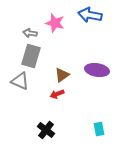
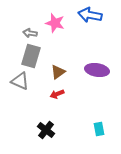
brown triangle: moved 4 px left, 3 px up
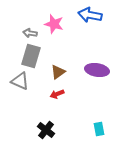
pink star: moved 1 px left, 1 px down
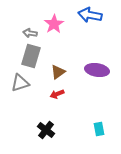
pink star: rotated 24 degrees clockwise
gray triangle: moved 2 px down; rotated 42 degrees counterclockwise
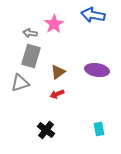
blue arrow: moved 3 px right
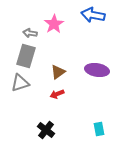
gray rectangle: moved 5 px left
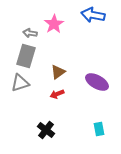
purple ellipse: moved 12 px down; rotated 20 degrees clockwise
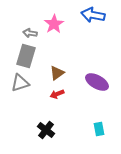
brown triangle: moved 1 px left, 1 px down
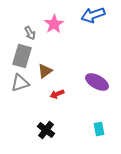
blue arrow: rotated 30 degrees counterclockwise
gray arrow: rotated 128 degrees counterclockwise
gray rectangle: moved 4 px left
brown triangle: moved 12 px left, 2 px up
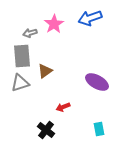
blue arrow: moved 3 px left, 3 px down
gray arrow: rotated 104 degrees clockwise
gray rectangle: rotated 20 degrees counterclockwise
red arrow: moved 6 px right, 13 px down
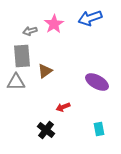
gray arrow: moved 2 px up
gray triangle: moved 4 px left, 1 px up; rotated 18 degrees clockwise
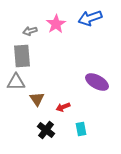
pink star: moved 2 px right
brown triangle: moved 8 px left, 28 px down; rotated 28 degrees counterclockwise
cyan rectangle: moved 18 px left
